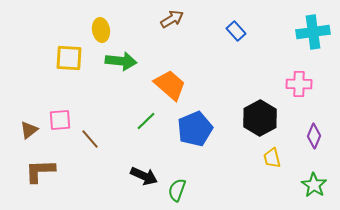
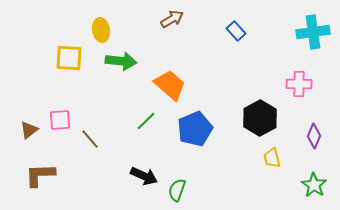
brown L-shape: moved 4 px down
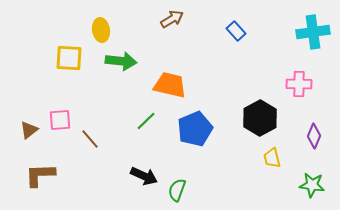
orange trapezoid: rotated 28 degrees counterclockwise
green star: moved 2 px left; rotated 25 degrees counterclockwise
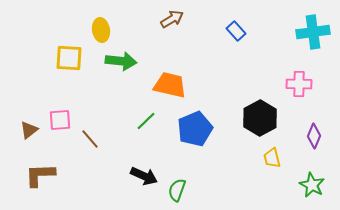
green star: rotated 20 degrees clockwise
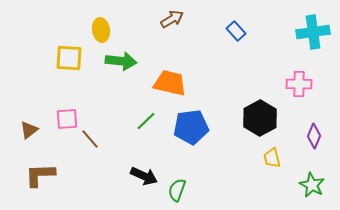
orange trapezoid: moved 2 px up
pink square: moved 7 px right, 1 px up
blue pentagon: moved 4 px left, 2 px up; rotated 16 degrees clockwise
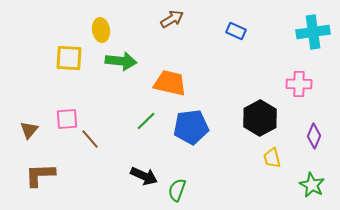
blue rectangle: rotated 24 degrees counterclockwise
brown triangle: rotated 12 degrees counterclockwise
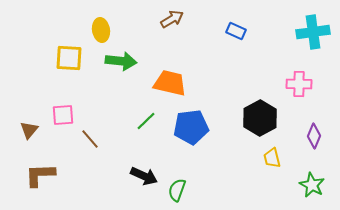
pink square: moved 4 px left, 4 px up
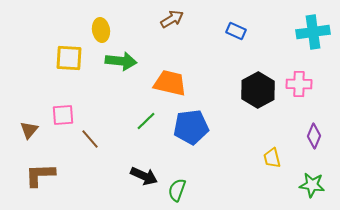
black hexagon: moved 2 px left, 28 px up
green star: rotated 20 degrees counterclockwise
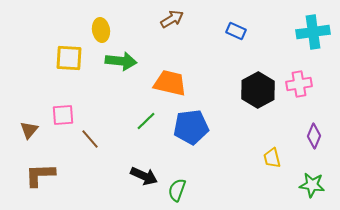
pink cross: rotated 10 degrees counterclockwise
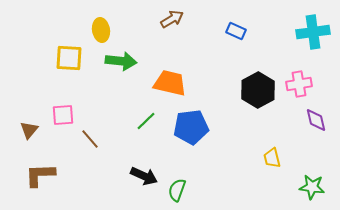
purple diamond: moved 2 px right, 16 px up; rotated 35 degrees counterclockwise
green star: moved 2 px down
